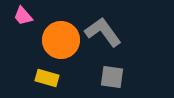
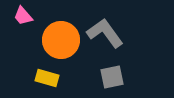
gray L-shape: moved 2 px right, 1 px down
gray square: rotated 20 degrees counterclockwise
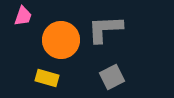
pink trapezoid: rotated 120 degrees counterclockwise
gray L-shape: moved 4 px up; rotated 57 degrees counterclockwise
gray square: rotated 15 degrees counterclockwise
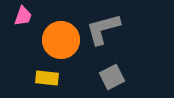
gray L-shape: moved 2 px left; rotated 12 degrees counterclockwise
yellow rectangle: rotated 10 degrees counterclockwise
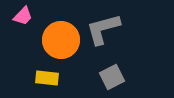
pink trapezoid: rotated 25 degrees clockwise
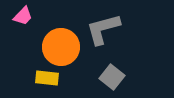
orange circle: moved 7 px down
gray square: rotated 25 degrees counterclockwise
